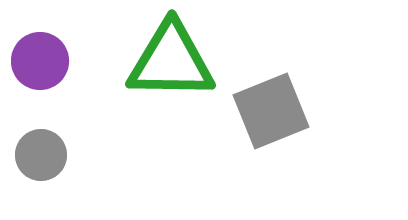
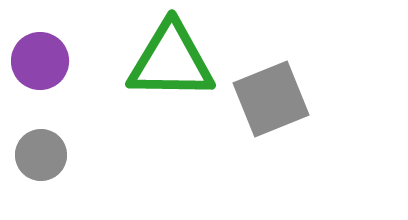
gray square: moved 12 px up
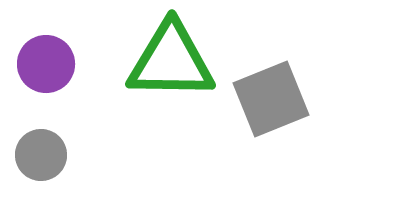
purple circle: moved 6 px right, 3 px down
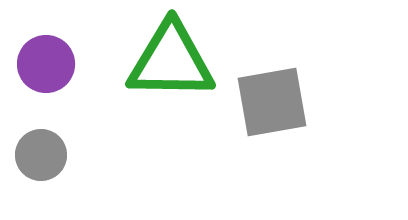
gray square: moved 1 px right, 3 px down; rotated 12 degrees clockwise
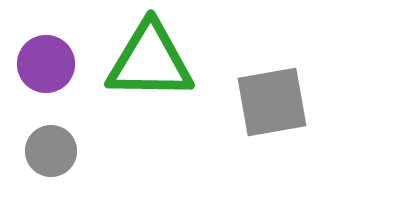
green triangle: moved 21 px left
gray circle: moved 10 px right, 4 px up
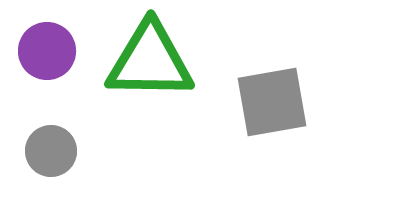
purple circle: moved 1 px right, 13 px up
